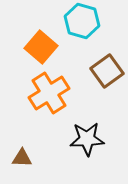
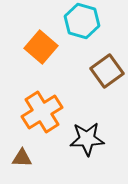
orange cross: moved 7 px left, 19 px down
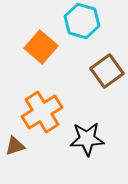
brown triangle: moved 7 px left, 12 px up; rotated 20 degrees counterclockwise
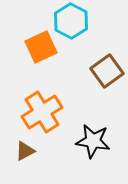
cyan hexagon: moved 11 px left; rotated 12 degrees clockwise
orange square: rotated 24 degrees clockwise
black star: moved 6 px right, 2 px down; rotated 12 degrees clockwise
brown triangle: moved 10 px right, 5 px down; rotated 10 degrees counterclockwise
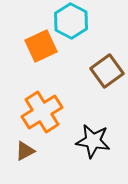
orange square: moved 1 px up
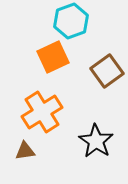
cyan hexagon: rotated 12 degrees clockwise
orange square: moved 12 px right, 11 px down
black star: moved 3 px right; rotated 24 degrees clockwise
brown triangle: rotated 20 degrees clockwise
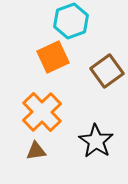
orange cross: rotated 12 degrees counterclockwise
brown triangle: moved 11 px right
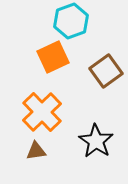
brown square: moved 1 px left
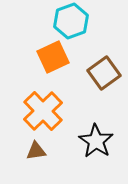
brown square: moved 2 px left, 2 px down
orange cross: moved 1 px right, 1 px up
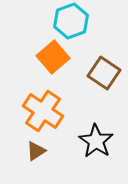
orange square: rotated 16 degrees counterclockwise
brown square: rotated 20 degrees counterclockwise
orange cross: rotated 12 degrees counterclockwise
brown triangle: rotated 25 degrees counterclockwise
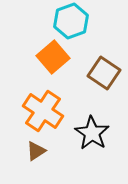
black star: moved 4 px left, 8 px up
